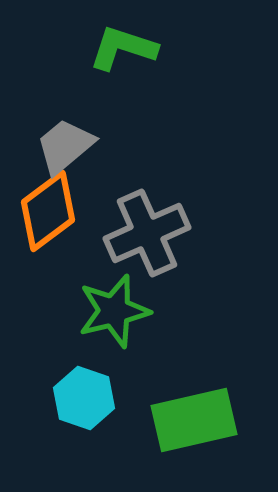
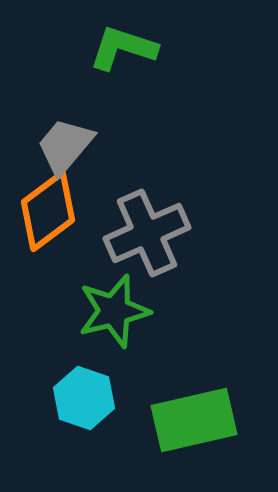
gray trapezoid: rotated 10 degrees counterclockwise
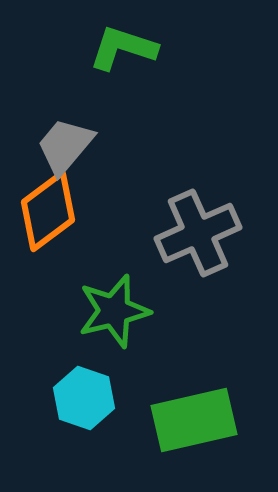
gray cross: moved 51 px right
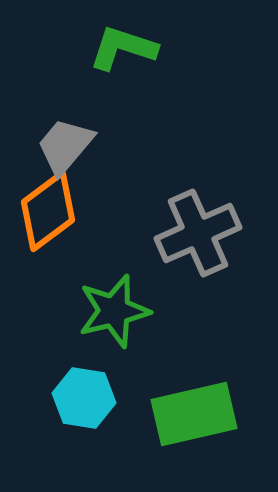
cyan hexagon: rotated 10 degrees counterclockwise
green rectangle: moved 6 px up
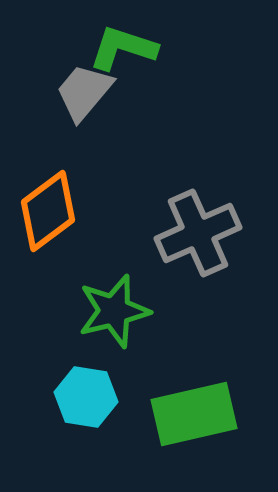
gray trapezoid: moved 19 px right, 54 px up
cyan hexagon: moved 2 px right, 1 px up
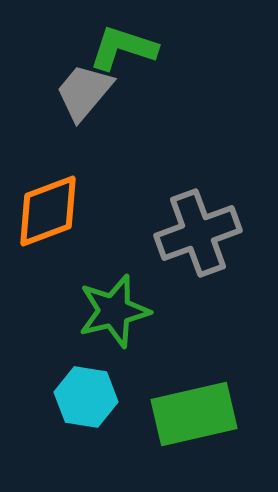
orange diamond: rotated 16 degrees clockwise
gray cross: rotated 4 degrees clockwise
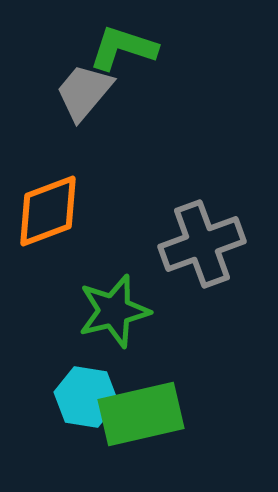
gray cross: moved 4 px right, 11 px down
green rectangle: moved 53 px left
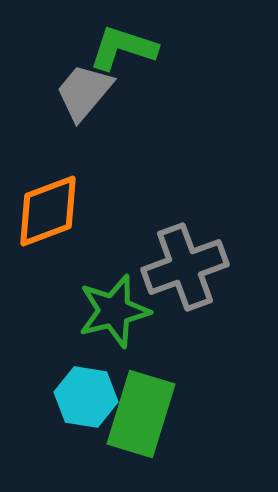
gray cross: moved 17 px left, 23 px down
green rectangle: rotated 60 degrees counterclockwise
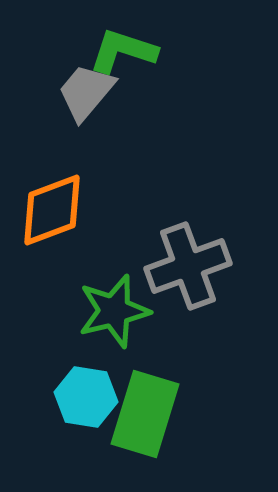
green L-shape: moved 3 px down
gray trapezoid: moved 2 px right
orange diamond: moved 4 px right, 1 px up
gray cross: moved 3 px right, 1 px up
green rectangle: moved 4 px right
